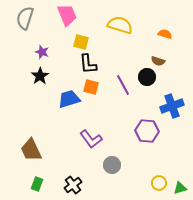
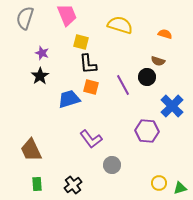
purple star: moved 1 px down
blue cross: rotated 25 degrees counterclockwise
green rectangle: rotated 24 degrees counterclockwise
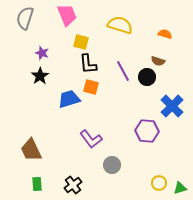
purple line: moved 14 px up
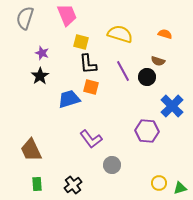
yellow semicircle: moved 9 px down
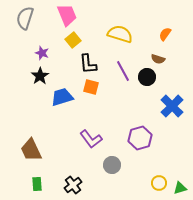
orange semicircle: rotated 72 degrees counterclockwise
yellow square: moved 8 px left, 2 px up; rotated 35 degrees clockwise
brown semicircle: moved 2 px up
blue trapezoid: moved 7 px left, 2 px up
purple hexagon: moved 7 px left, 7 px down; rotated 20 degrees counterclockwise
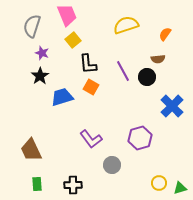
gray semicircle: moved 7 px right, 8 px down
yellow semicircle: moved 6 px right, 9 px up; rotated 35 degrees counterclockwise
brown semicircle: rotated 24 degrees counterclockwise
orange square: rotated 14 degrees clockwise
black cross: rotated 36 degrees clockwise
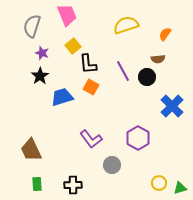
yellow square: moved 6 px down
purple hexagon: moved 2 px left; rotated 15 degrees counterclockwise
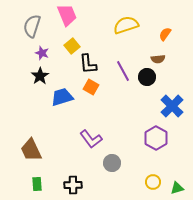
yellow square: moved 1 px left
purple hexagon: moved 18 px right
gray circle: moved 2 px up
yellow circle: moved 6 px left, 1 px up
green triangle: moved 3 px left
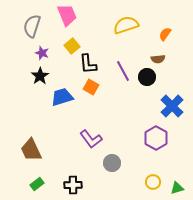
green rectangle: rotated 56 degrees clockwise
